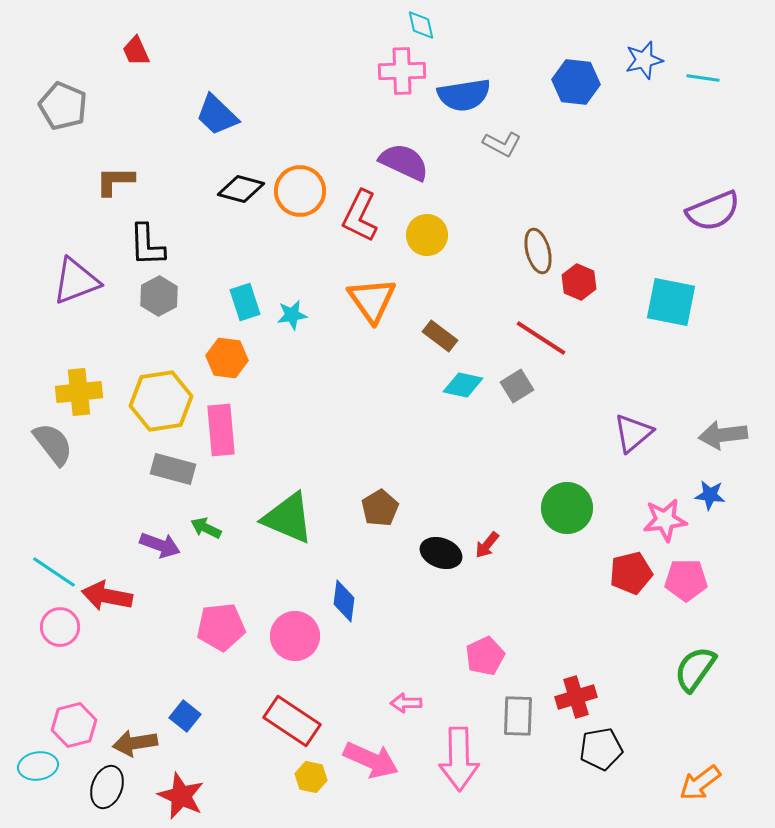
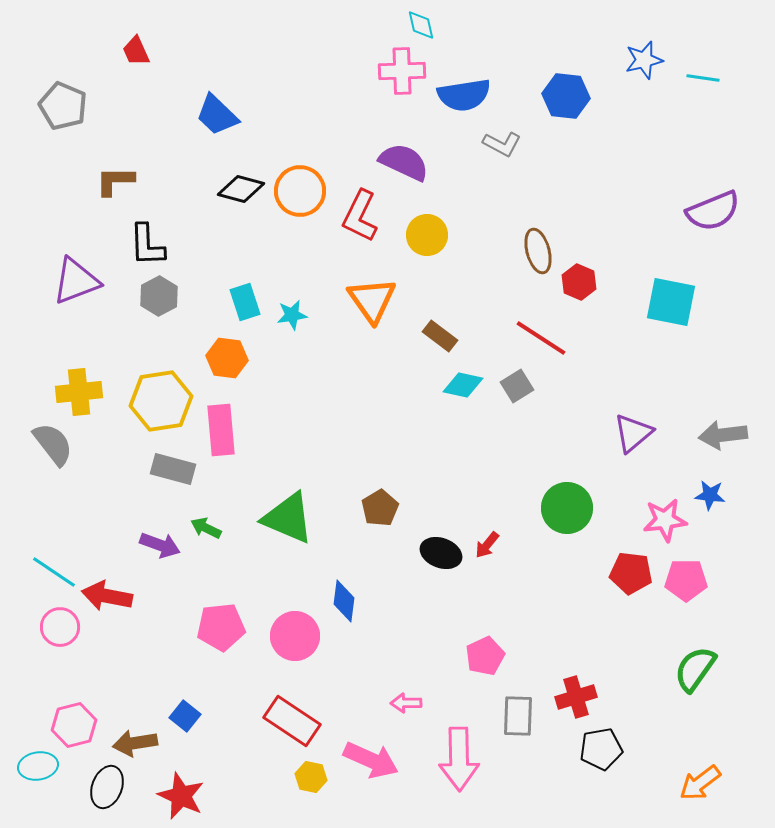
blue hexagon at (576, 82): moved 10 px left, 14 px down
red pentagon at (631, 573): rotated 21 degrees clockwise
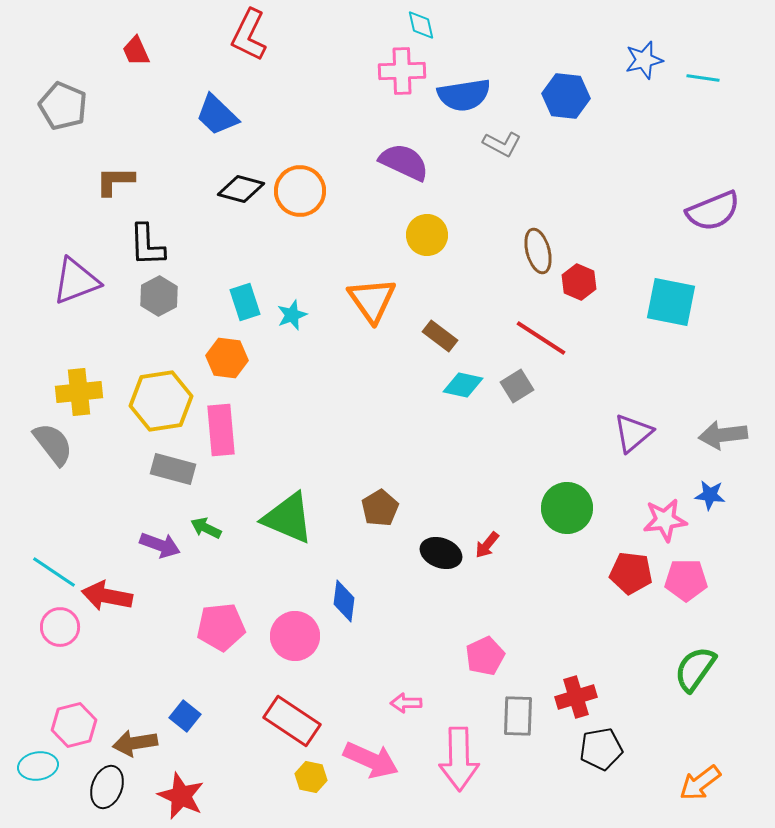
red L-shape at (360, 216): moved 111 px left, 181 px up
cyan star at (292, 315): rotated 12 degrees counterclockwise
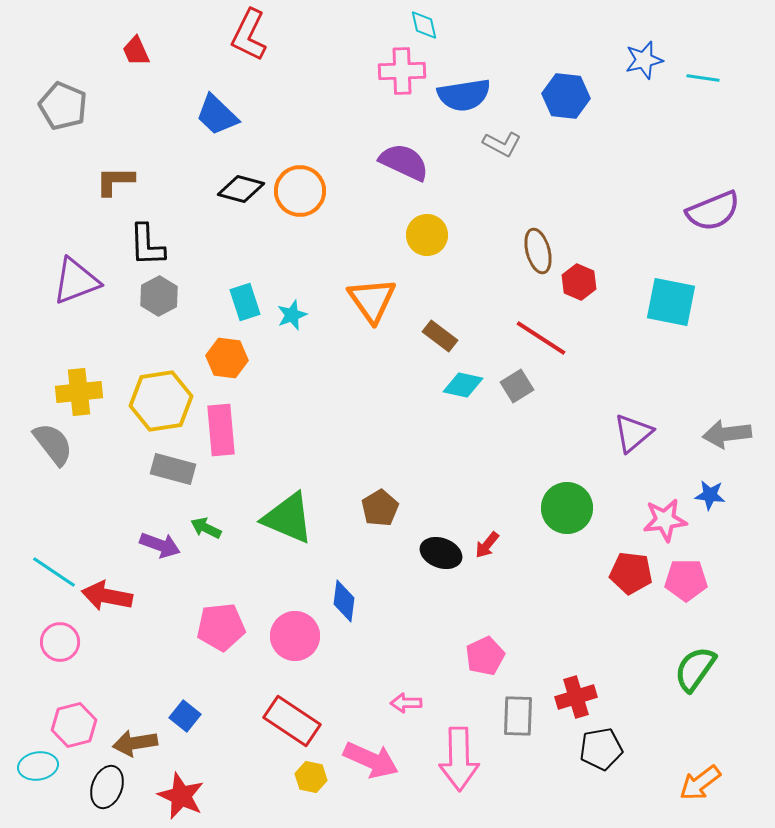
cyan diamond at (421, 25): moved 3 px right
gray arrow at (723, 435): moved 4 px right, 1 px up
pink circle at (60, 627): moved 15 px down
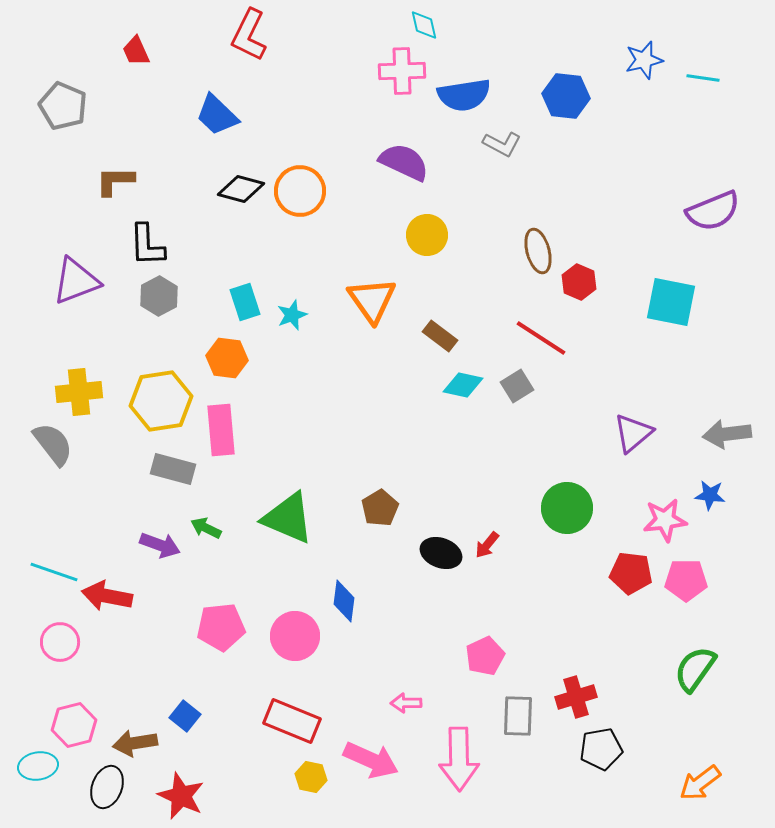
cyan line at (54, 572): rotated 15 degrees counterclockwise
red rectangle at (292, 721): rotated 12 degrees counterclockwise
